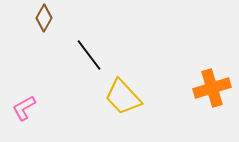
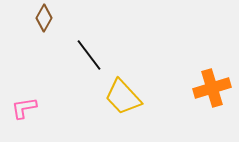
pink L-shape: rotated 20 degrees clockwise
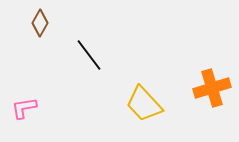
brown diamond: moved 4 px left, 5 px down
yellow trapezoid: moved 21 px right, 7 px down
